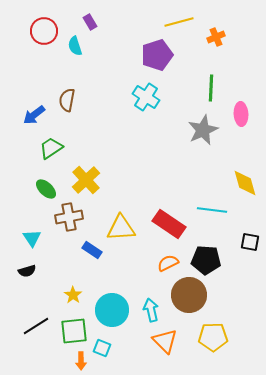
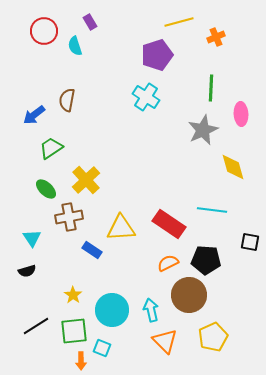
yellow diamond: moved 12 px left, 16 px up
yellow pentagon: rotated 24 degrees counterclockwise
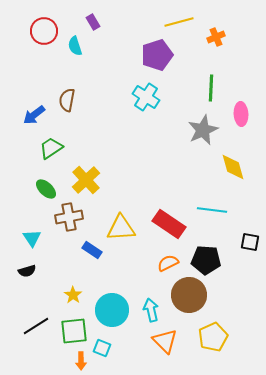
purple rectangle: moved 3 px right
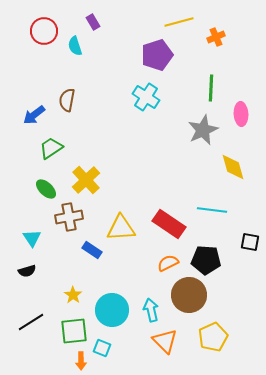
black line: moved 5 px left, 4 px up
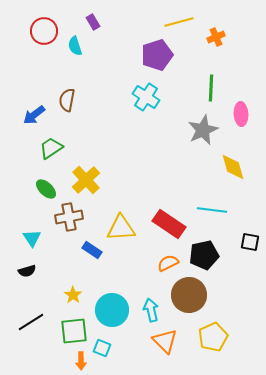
black pentagon: moved 2 px left, 5 px up; rotated 16 degrees counterclockwise
